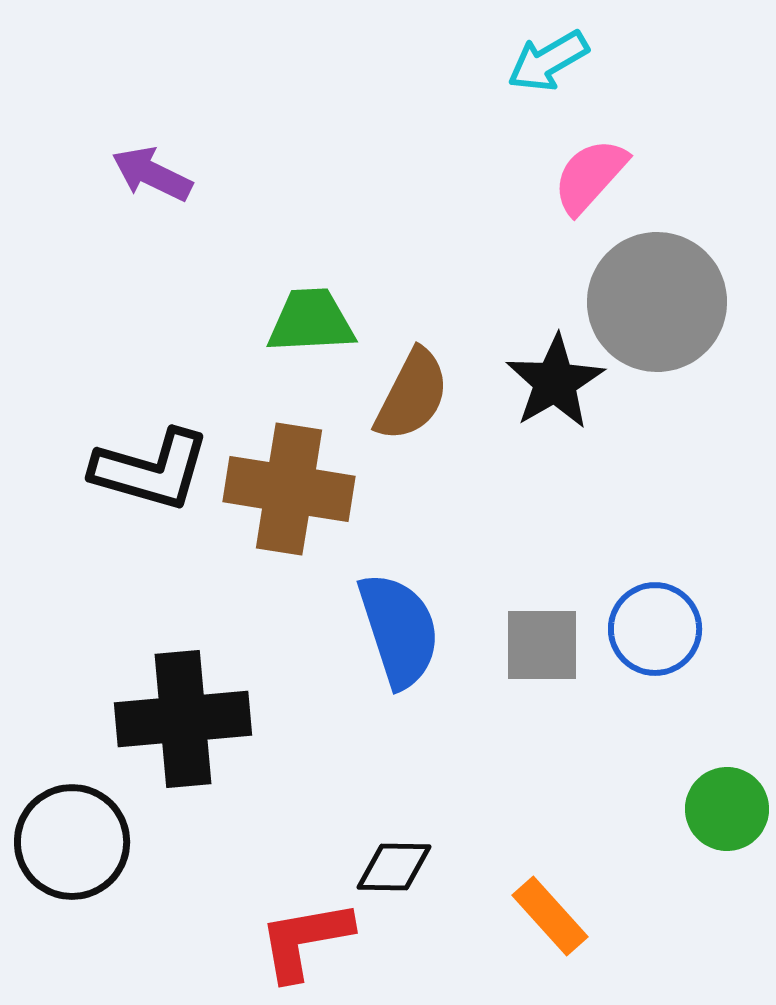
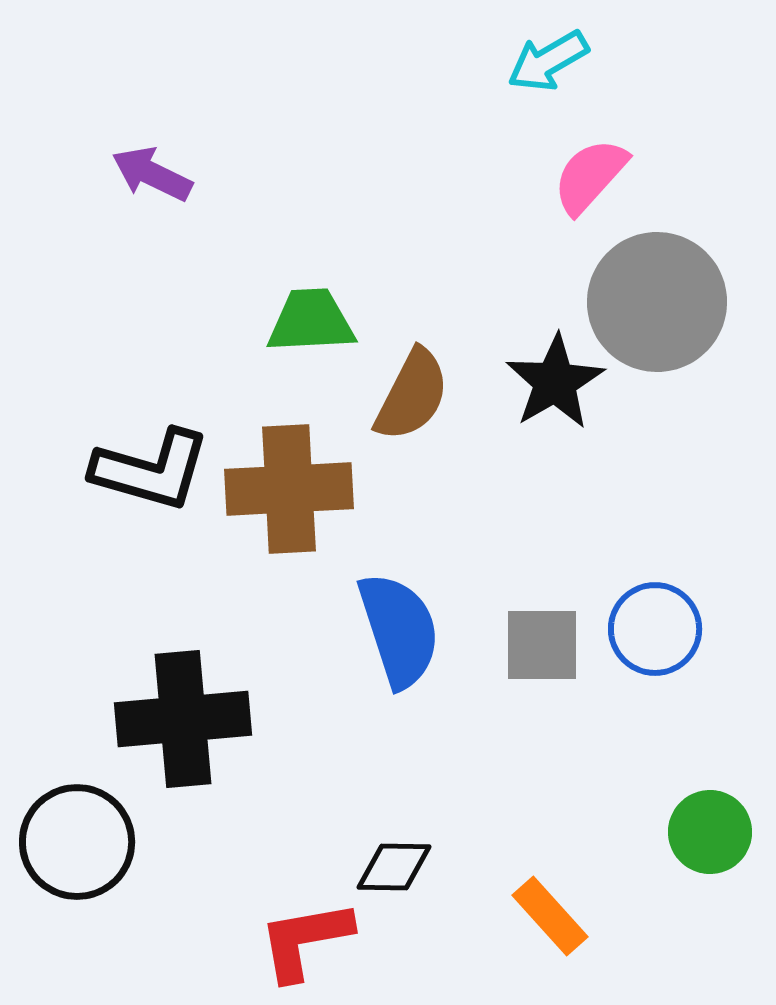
brown cross: rotated 12 degrees counterclockwise
green circle: moved 17 px left, 23 px down
black circle: moved 5 px right
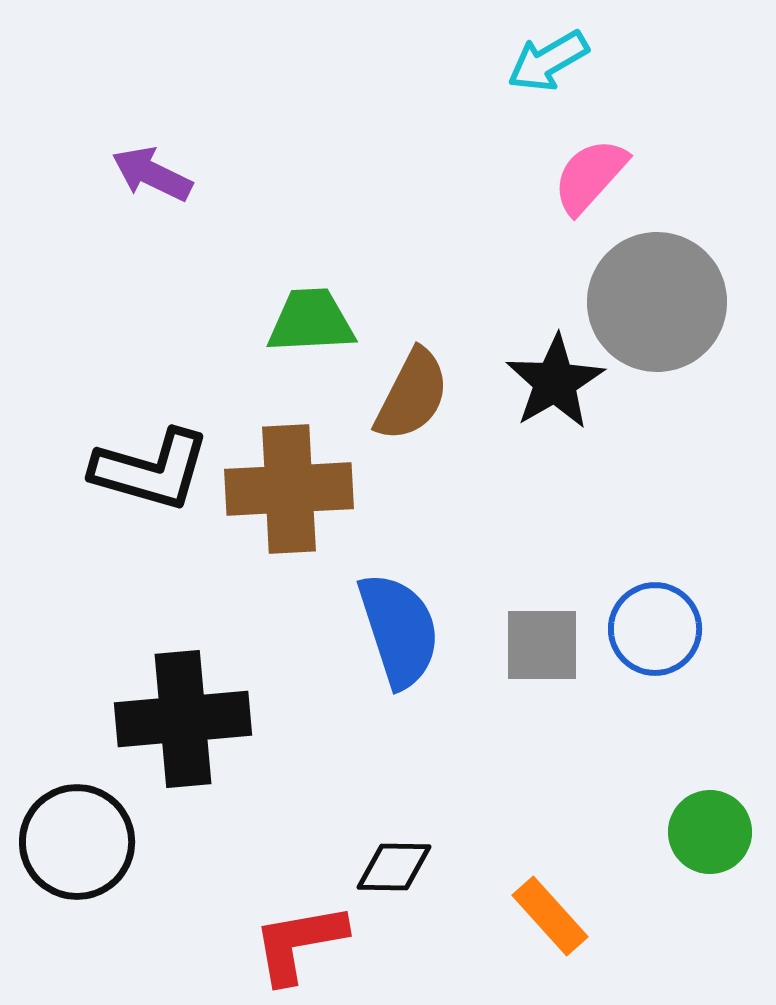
red L-shape: moved 6 px left, 3 px down
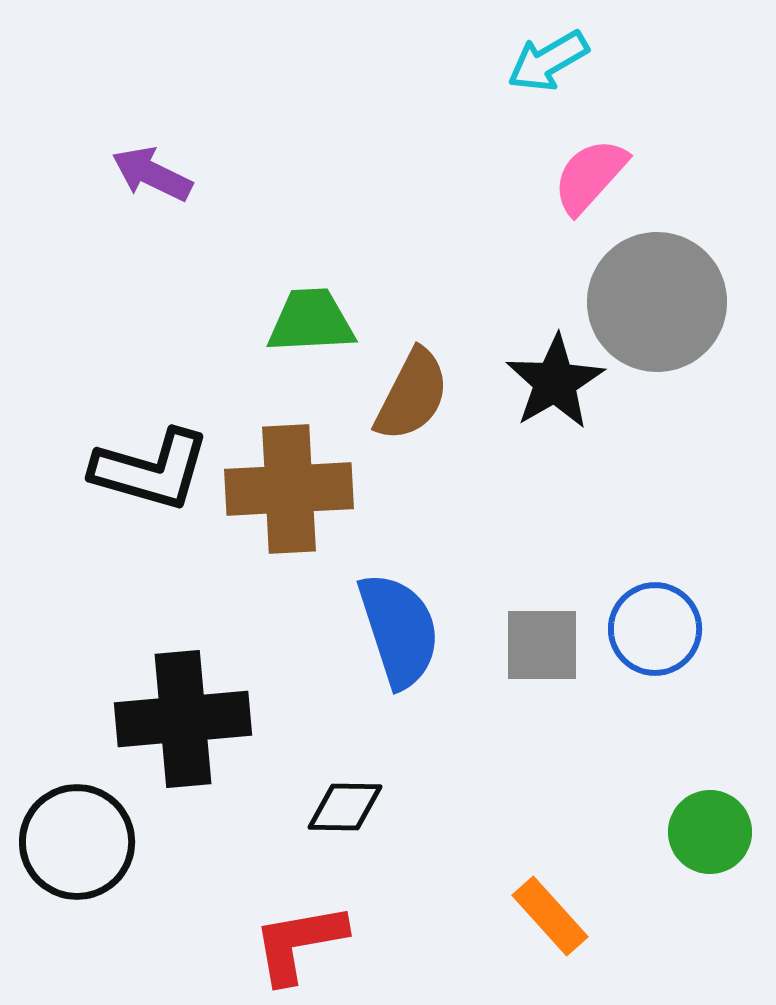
black diamond: moved 49 px left, 60 px up
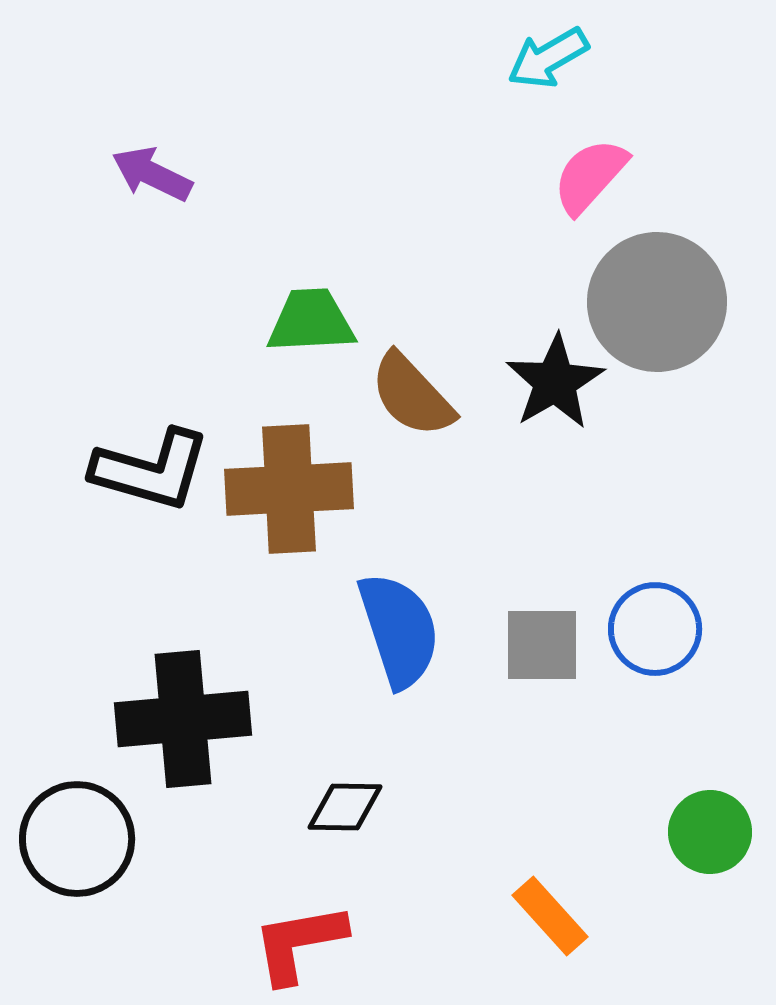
cyan arrow: moved 3 px up
brown semicircle: rotated 110 degrees clockwise
black circle: moved 3 px up
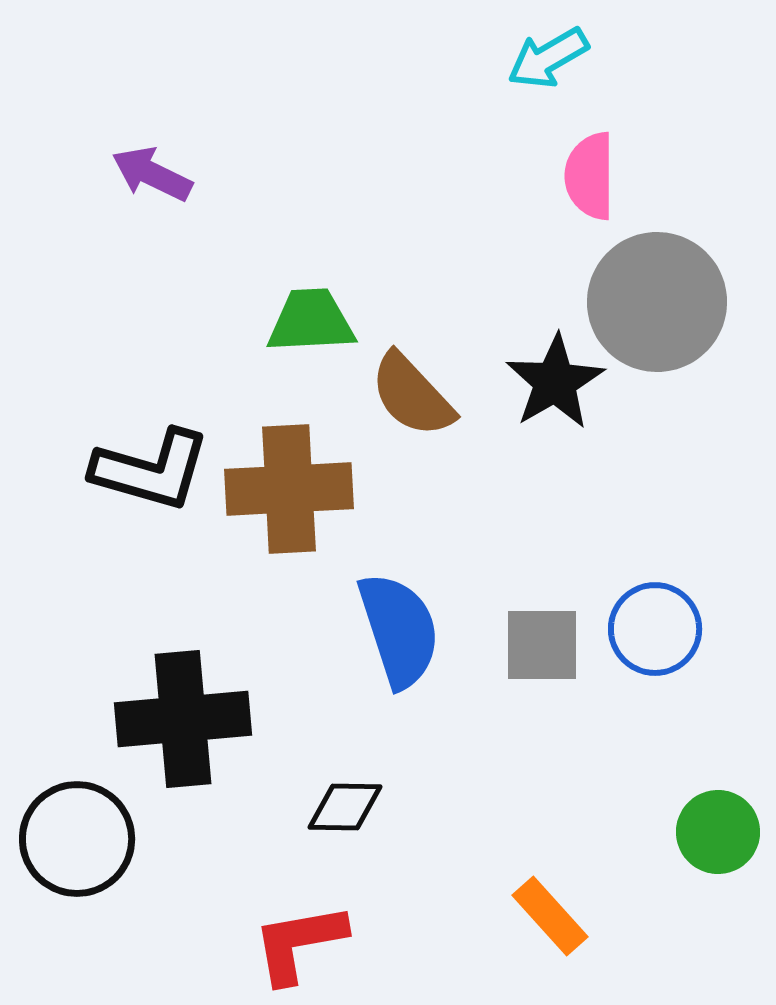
pink semicircle: rotated 42 degrees counterclockwise
green circle: moved 8 px right
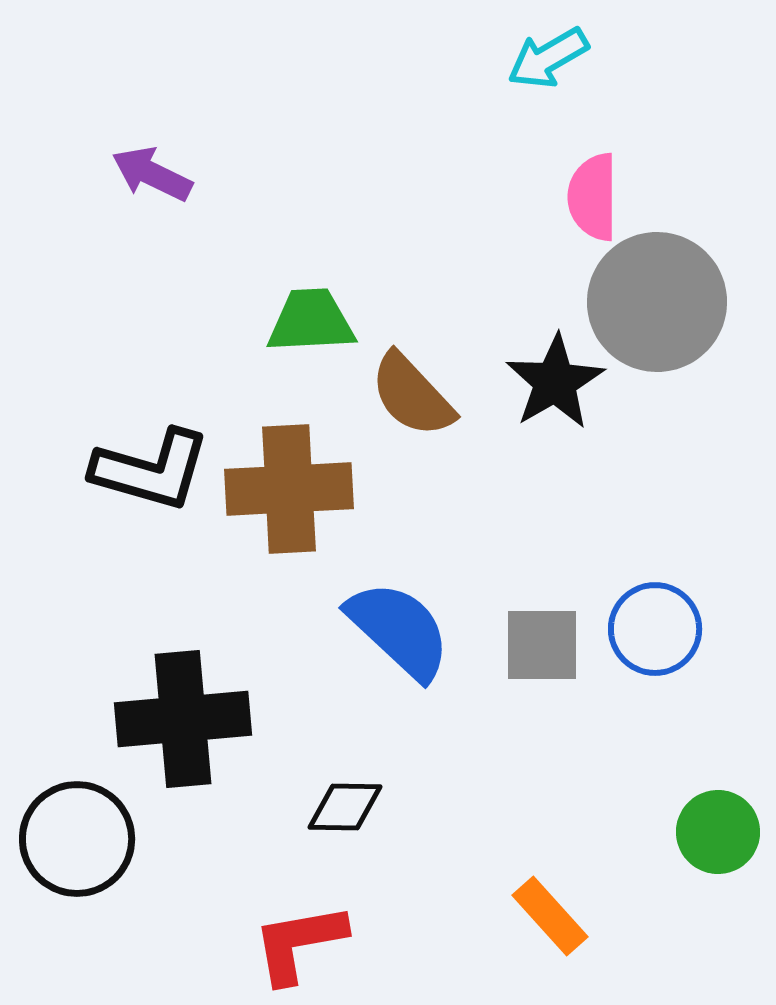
pink semicircle: moved 3 px right, 21 px down
blue semicircle: rotated 29 degrees counterclockwise
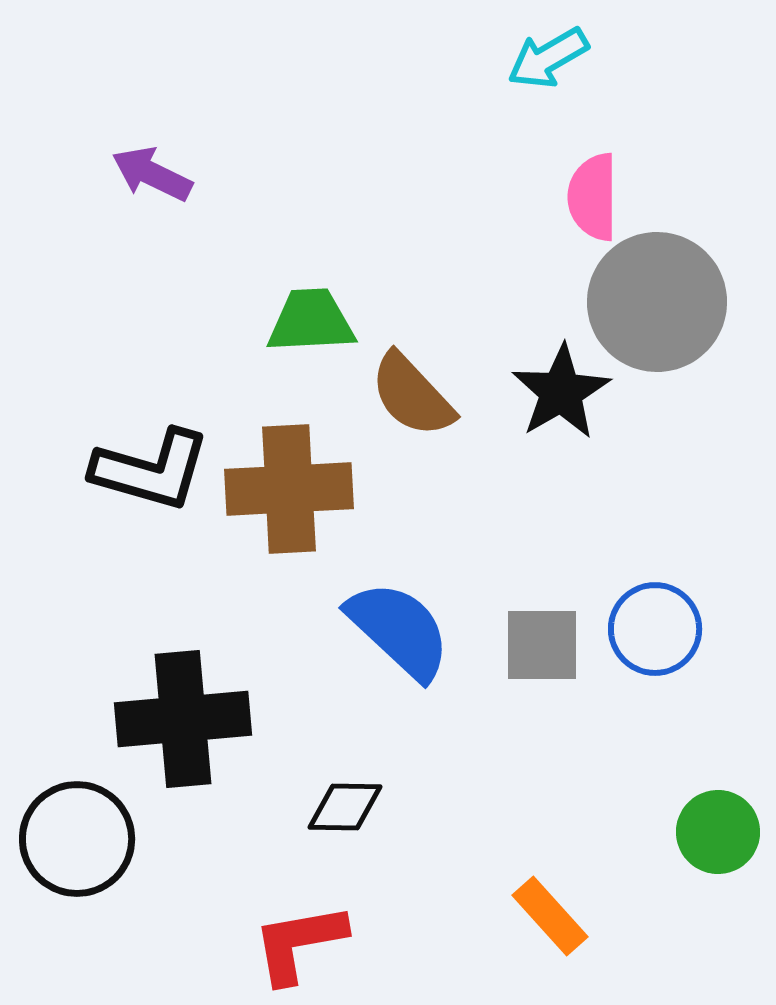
black star: moved 6 px right, 10 px down
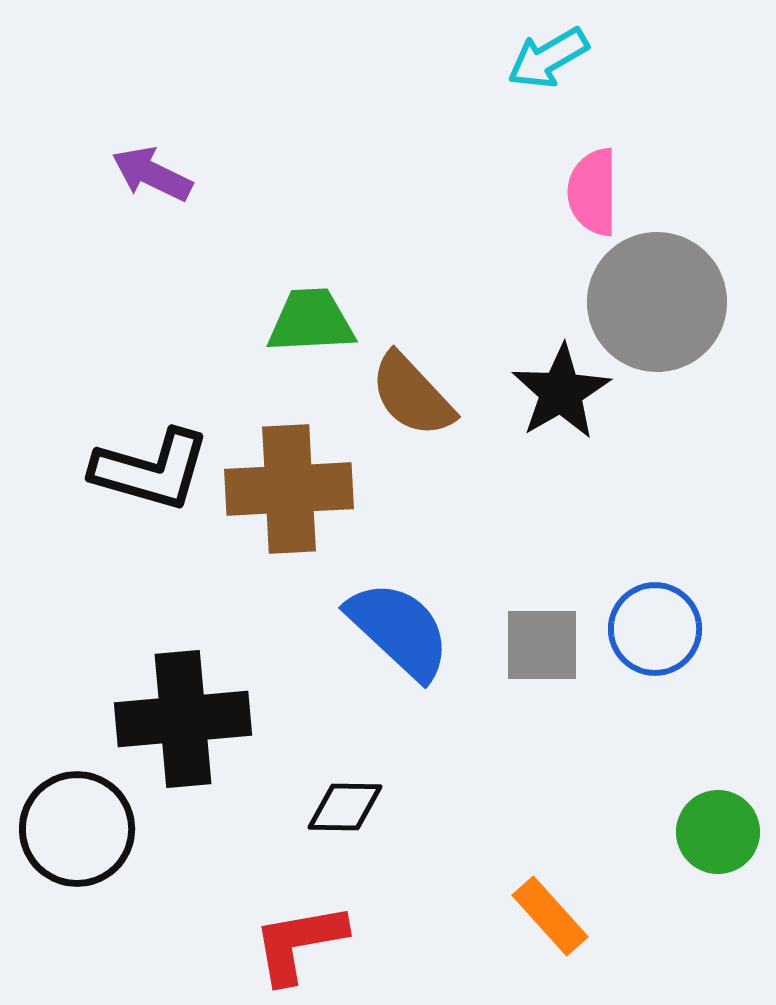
pink semicircle: moved 5 px up
black circle: moved 10 px up
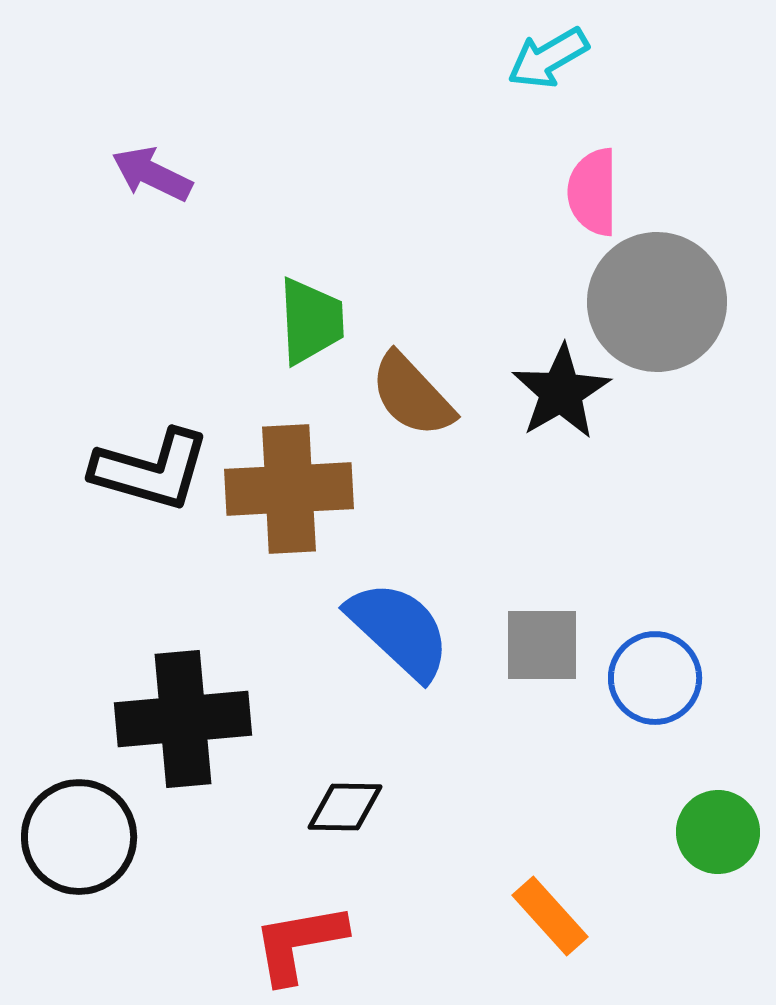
green trapezoid: rotated 90 degrees clockwise
blue circle: moved 49 px down
black circle: moved 2 px right, 8 px down
